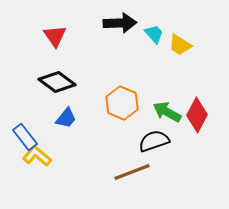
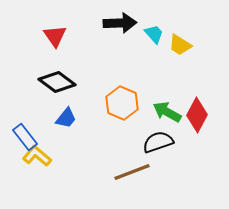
black semicircle: moved 4 px right, 1 px down
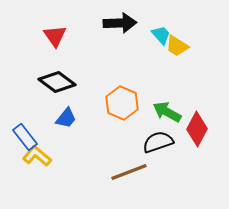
cyan trapezoid: moved 7 px right, 1 px down
yellow trapezoid: moved 3 px left, 1 px down
red diamond: moved 14 px down
brown line: moved 3 px left
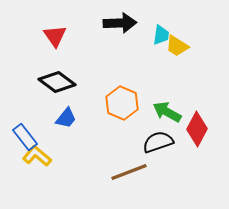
cyan trapezoid: rotated 50 degrees clockwise
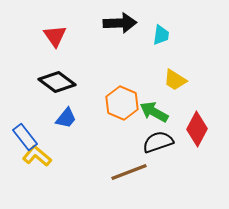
yellow trapezoid: moved 2 px left, 34 px down
green arrow: moved 13 px left
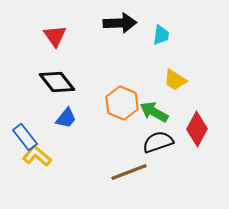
black diamond: rotated 15 degrees clockwise
